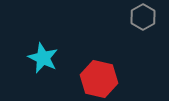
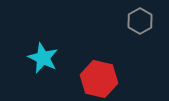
gray hexagon: moved 3 px left, 4 px down
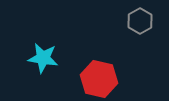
cyan star: rotated 16 degrees counterclockwise
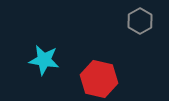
cyan star: moved 1 px right, 2 px down
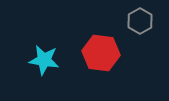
red hexagon: moved 2 px right, 26 px up; rotated 6 degrees counterclockwise
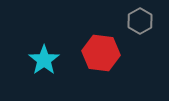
cyan star: rotated 28 degrees clockwise
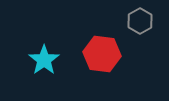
red hexagon: moved 1 px right, 1 px down
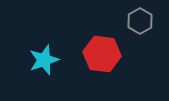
cyan star: rotated 16 degrees clockwise
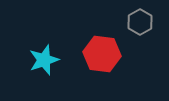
gray hexagon: moved 1 px down
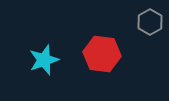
gray hexagon: moved 10 px right
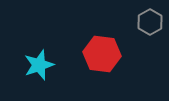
cyan star: moved 5 px left, 5 px down
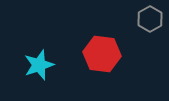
gray hexagon: moved 3 px up
